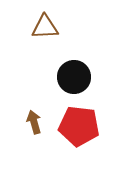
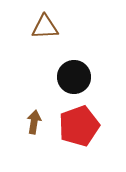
brown arrow: rotated 25 degrees clockwise
red pentagon: rotated 27 degrees counterclockwise
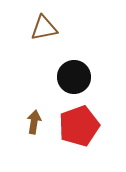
brown triangle: moved 1 px left, 1 px down; rotated 8 degrees counterclockwise
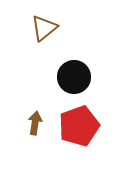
brown triangle: rotated 28 degrees counterclockwise
brown arrow: moved 1 px right, 1 px down
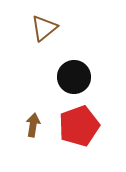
brown arrow: moved 2 px left, 2 px down
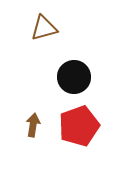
brown triangle: rotated 24 degrees clockwise
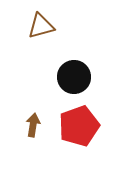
brown triangle: moved 3 px left, 2 px up
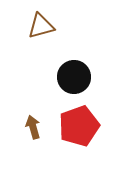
brown arrow: moved 2 px down; rotated 25 degrees counterclockwise
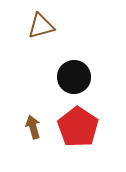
red pentagon: moved 1 px left, 1 px down; rotated 18 degrees counterclockwise
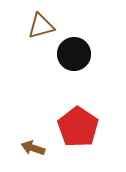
black circle: moved 23 px up
brown arrow: moved 21 px down; rotated 55 degrees counterclockwise
